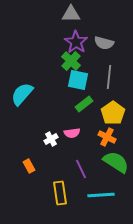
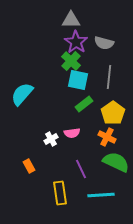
gray triangle: moved 6 px down
green semicircle: rotated 8 degrees counterclockwise
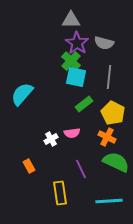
purple star: moved 1 px right, 1 px down
cyan square: moved 2 px left, 3 px up
yellow pentagon: rotated 10 degrees counterclockwise
cyan line: moved 8 px right, 6 px down
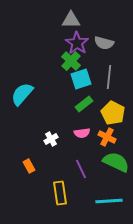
cyan square: moved 5 px right, 2 px down; rotated 30 degrees counterclockwise
pink semicircle: moved 10 px right
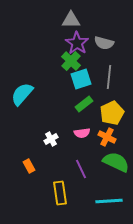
yellow pentagon: moved 1 px left; rotated 20 degrees clockwise
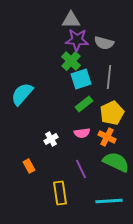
purple star: moved 3 px up; rotated 30 degrees counterclockwise
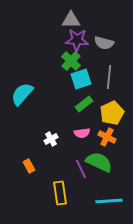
green semicircle: moved 17 px left
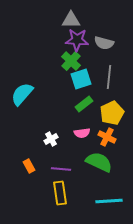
purple line: moved 20 px left; rotated 60 degrees counterclockwise
